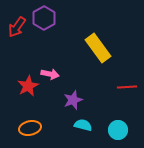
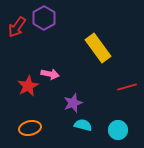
red line: rotated 12 degrees counterclockwise
purple star: moved 3 px down
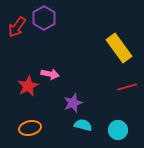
yellow rectangle: moved 21 px right
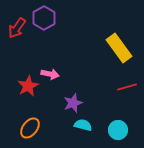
red arrow: moved 1 px down
orange ellipse: rotated 40 degrees counterclockwise
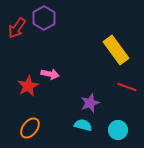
yellow rectangle: moved 3 px left, 2 px down
red line: rotated 36 degrees clockwise
purple star: moved 17 px right
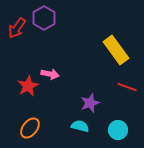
cyan semicircle: moved 3 px left, 1 px down
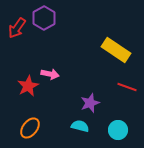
yellow rectangle: rotated 20 degrees counterclockwise
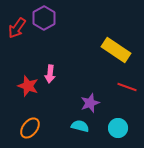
pink arrow: rotated 84 degrees clockwise
red star: rotated 25 degrees counterclockwise
cyan circle: moved 2 px up
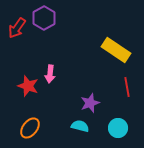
red line: rotated 60 degrees clockwise
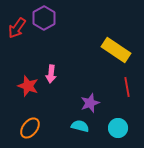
pink arrow: moved 1 px right
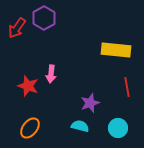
yellow rectangle: rotated 28 degrees counterclockwise
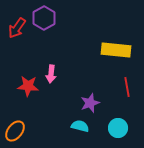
red star: rotated 15 degrees counterclockwise
orange ellipse: moved 15 px left, 3 px down
